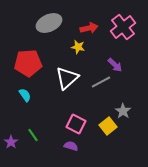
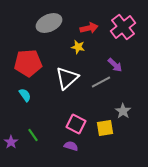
yellow square: moved 3 px left, 2 px down; rotated 30 degrees clockwise
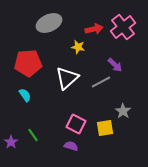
red arrow: moved 5 px right, 1 px down
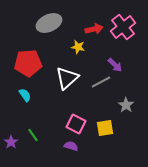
gray star: moved 3 px right, 6 px up
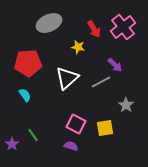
red arrow: rotated 72 degrees clockwise
purple star: moved 1 px right, 2 px down
